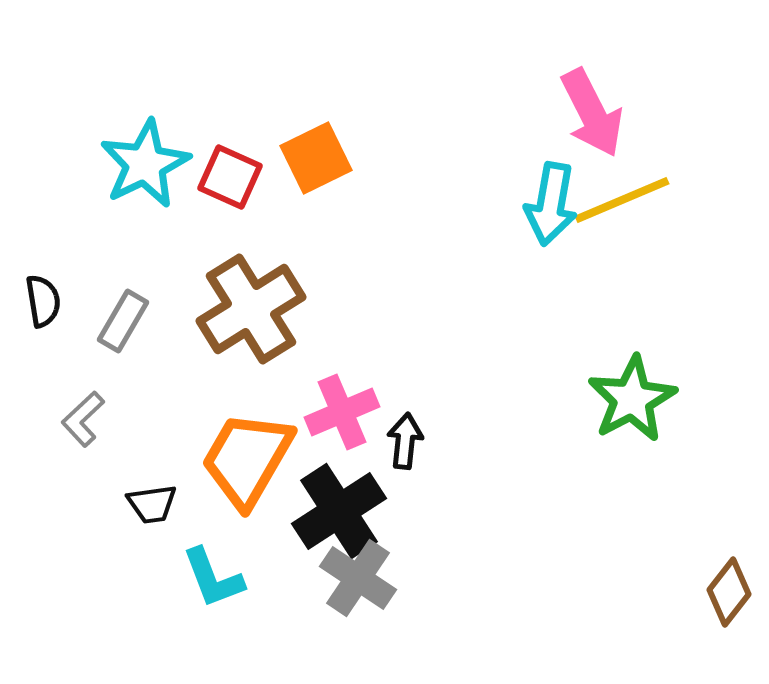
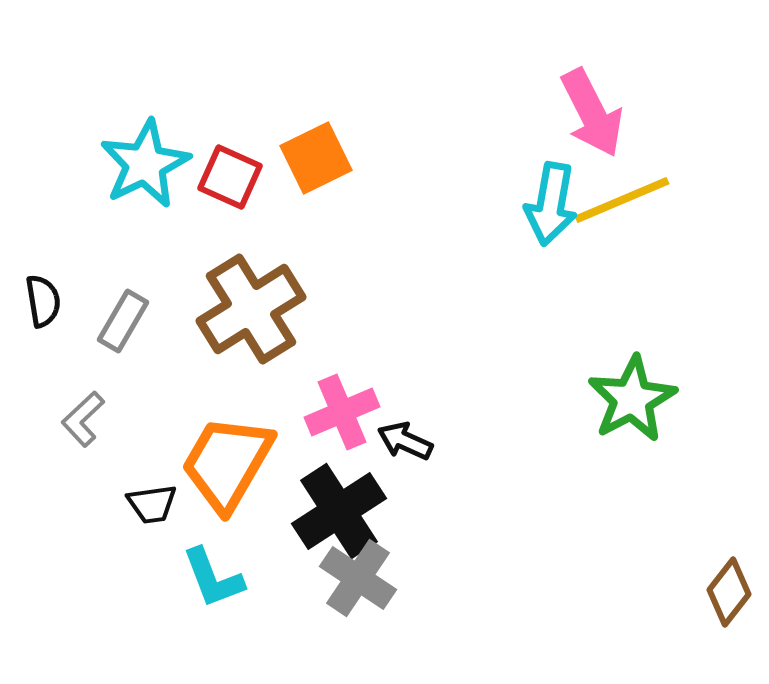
black arrow: rotated 72 degrees counterclockwise
orange trapezoid: moved 20 px left, 4 px down
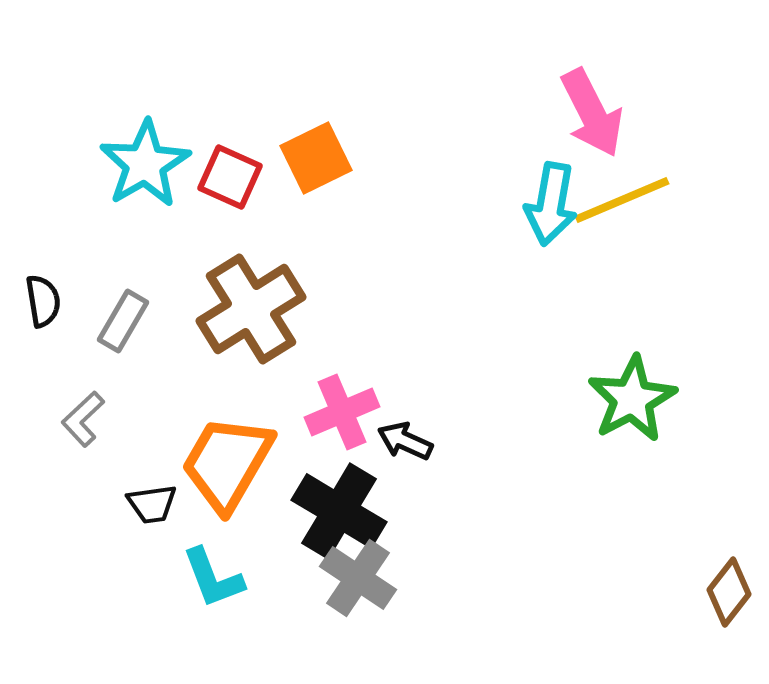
cyan star: rotated 4 degrees counterclockwise
black cross: rotated 26 degrees counterclockwise
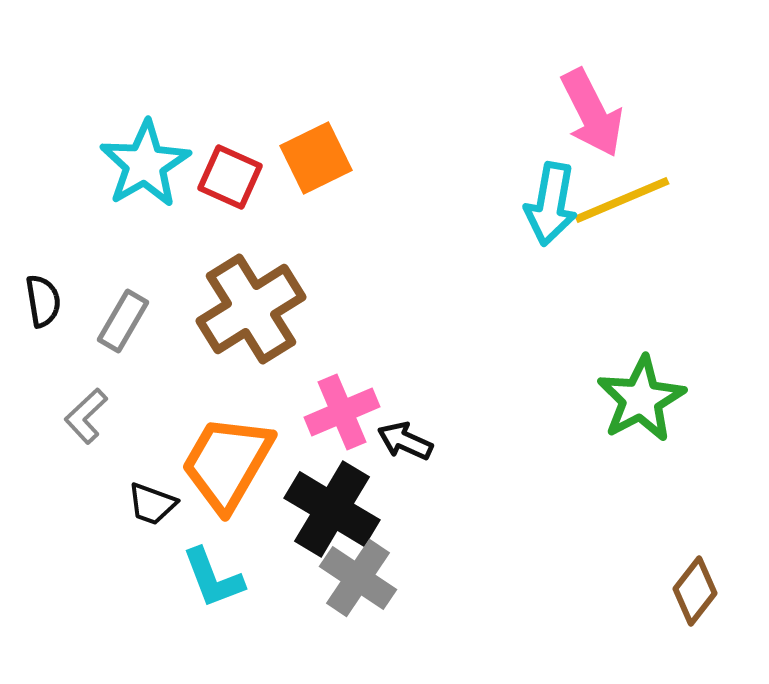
green star: moved 9 px right
gray L-shape: moved 3 px right, 3 px up
black trapezoid: rotated 28 degrees clockwise
black cross: moved 7 px left, 2 px up
brown diamond: moved 34 px left, 1 px up
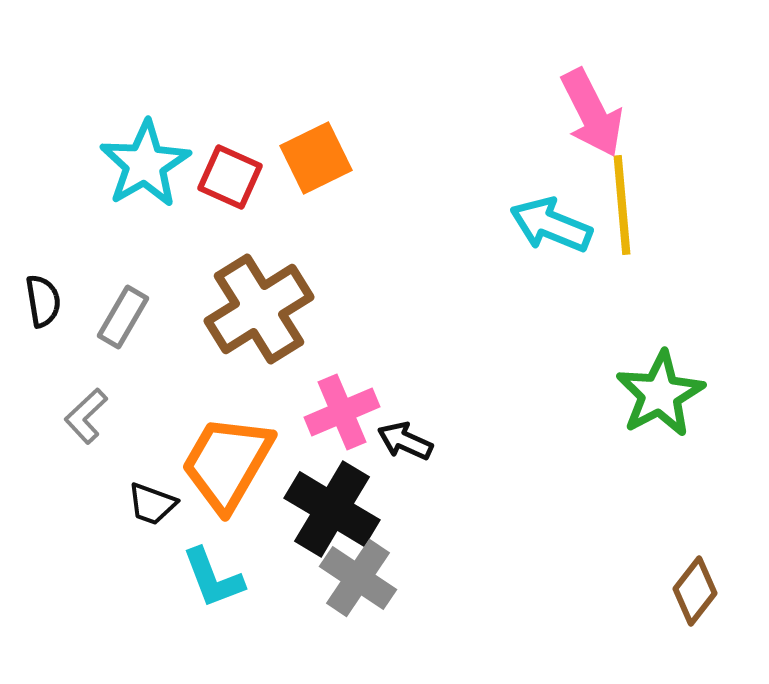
yellow line: moved 5 px down; rotated 72 degrees counterclockwise
cyan arrow: moved 21 px down; rotated 102 degrees clockwise
brown cross: moved 8 px right
gray rectangle: moved 4 px up
green star: moved 19 px right, 5 px up
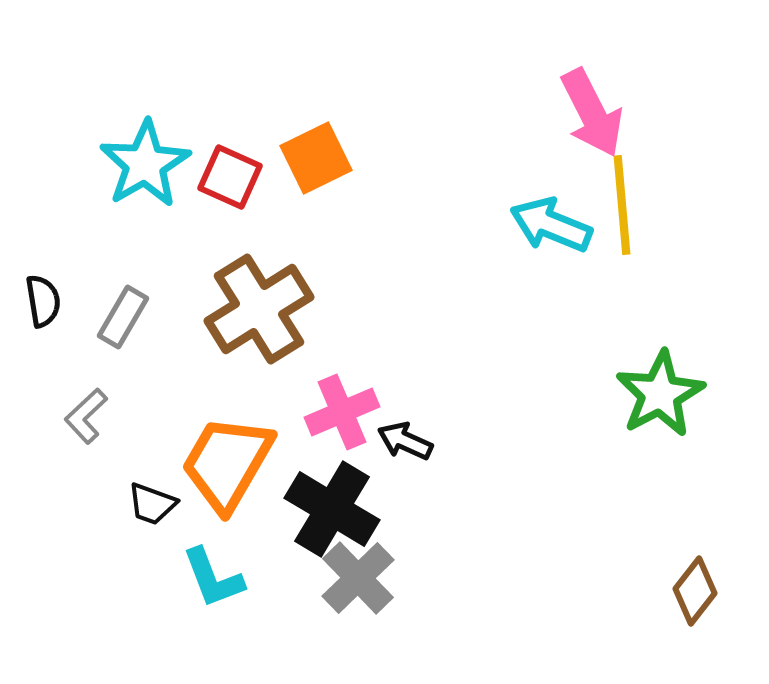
gray cross: rotated 12 degrees clockwise
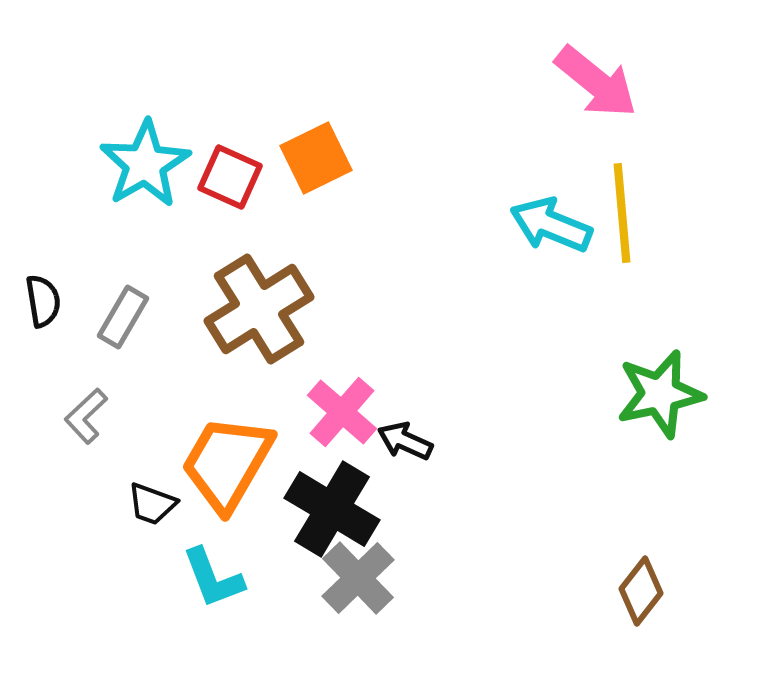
pink arrow: moved 4 px right, 31 px up; rotated 24 degrees counterclockwise
yellow line: moved 8 px down
green star: rotated 16 degrees clockwise
pink cross: rotated 26 degrees counterclockwise
brown diamond: moved 54 px left
